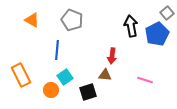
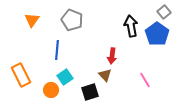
gray square: moved 3 px left, 1 px up
orange triangle: rotated 35 degrees clockwise
blue pentagon: rotated 10 degrees counterclockwise
brown triangle: rotated 40 degrees clockwise
pink line: rotated 42 degrees clockwise
black square: moved 2 px right
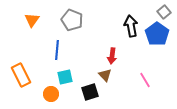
cyan square: rotated 21 degrees clockwise
orange circle: moved 4 px down
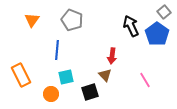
black arrow: rotated 15 degrees counterclockwise
cyan square: moved 1 px right
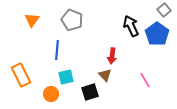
gray square: moved 2 px up
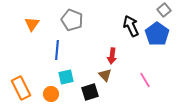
orange triangle: moved 4 px down
orange rectangle: moved 13 px down
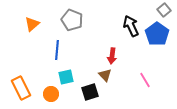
orange triangle: rotated 14 degrees clockwise
